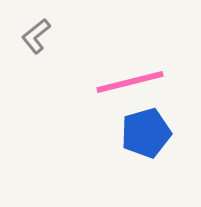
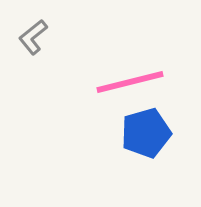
gray L-shape: moved 3 px left, 1 px down
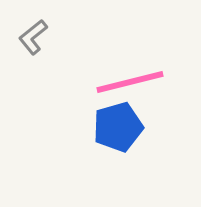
blue pentagon: moved 28 px left, 6 px up
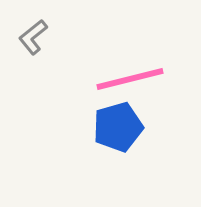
pink line: moved 3 px up
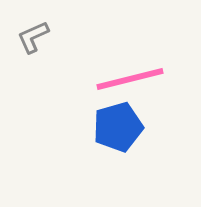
gray L-shape: rotated 15 degrees clockwise
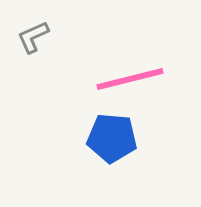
blue pentagon: moved 6 px left, 11 px down; rotated 21 degrees clockwise
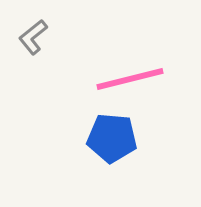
gray L-shape: rotated 15 degrees counterclockwise
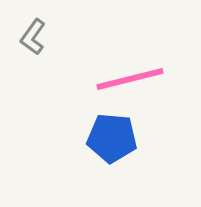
gray L-shape: rotated 15 degrees counterclockwise
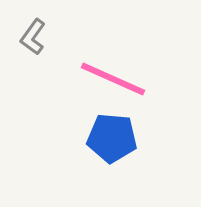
pink line: moved 17 px left; rotated 38 degrees clockwise
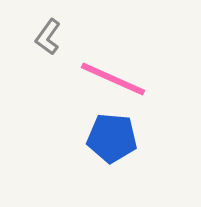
gray L-shape: moved 15 px right
